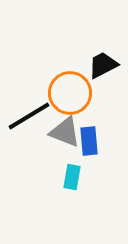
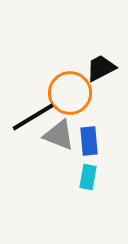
black trapezoid: moved 2 px left, 3 px down
black line: moved 4 px right, 1 px down
gray triangle: moved 6 px left, 3 px down
cyan rectangle: moved 16 px right
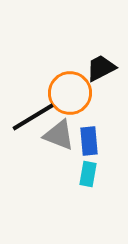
cyan rectangle: moved 3 px up
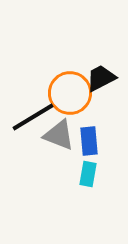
black trapezoid: moved 10 px down
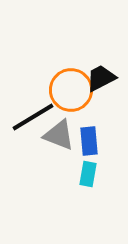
orange circle: moved 1 px right, 3 px up
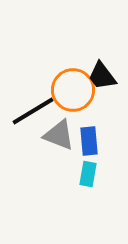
black trapezoid: moved 1 px right, 2 px up; rotated 100 degrees counterclockwise
orange circle: moved 2 px right
black line: moved 6 px up
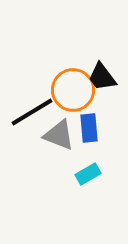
black trapezoid: moved 1 px down
black line: moved 1 px left, 1 px down
blue rectangle: moved 13 px up
cyan rectangle: rotated 50 degrees clockwise
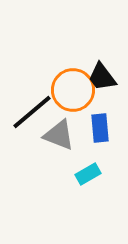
black line: rotated 9 degrees counterclockwise
blue rectangle: moved 11 px right
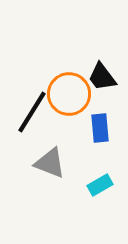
orange circle: moved 4 px left, 4 px down
black line: rotated 18 degrees counterclockwise
gray triangle: moved 9 px left, 28 px down
cyan rectangle: moved 12 px right, 11 px down
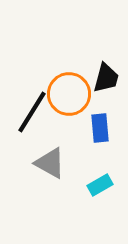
black trapezoid: moved 4 px right, 1 px down; rotated 128 degrees counterclockwise
gray triangle: rotated 8 degrees clockwise
